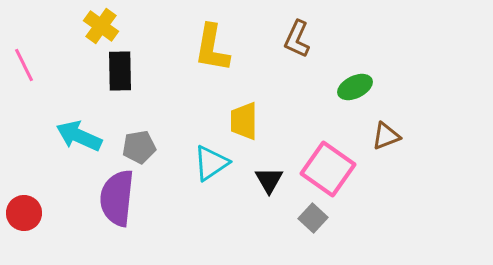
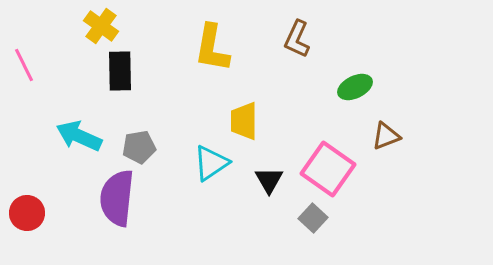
red circle: moved 3 px right
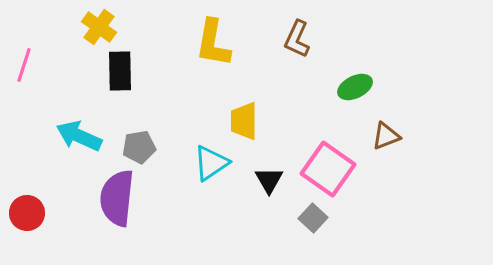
yellow cross: moved 2 px left, 1 px down
yellow L-shape: moved 1 px right, 5 px up
pink line: rotated 44 degrees clockwise
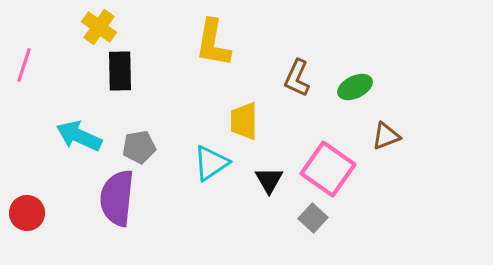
brown L-shape: moved 39 px down
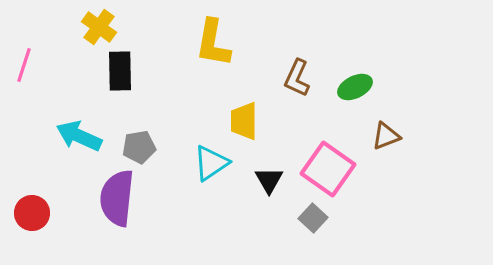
red circle: moved 5 px right
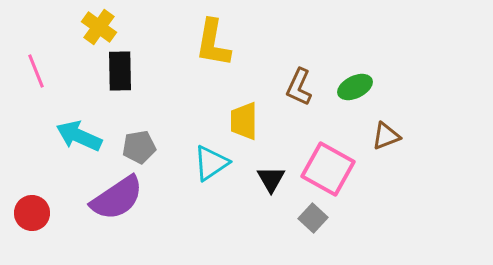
pink line: moved 12 px right, 6 px down; rotated 40 degrees counterclockwise
brown L-shape: moved 2 px right, 9 px down
pink square: rotated 6 degrees counterclockwise
black triangle: moved 2 px right, 1 px up
purple semicircle: rotated 130 degrees counterclockwise
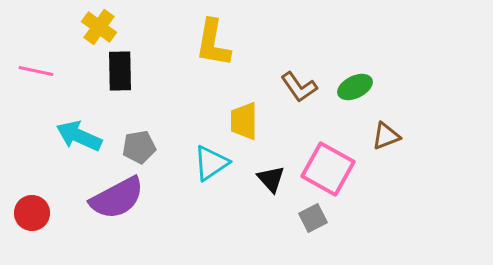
pink line: rotated 56 degrees counterclockwise
brown L-shape: rotated 60 degrees counterclockwise
black triangle: rotated 12 degrees counterclockwise
purple semicircle: rotated 6 degrees clockwise
gray square: rotated 20 degrees clockwise
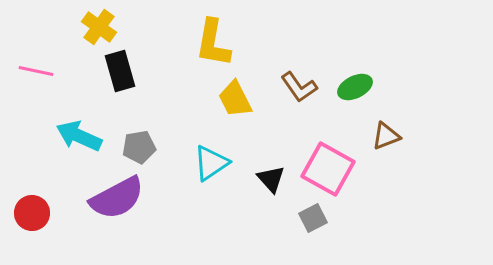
black rectangle: rotated 15 degrees counterclockwise
yellow trapezoid: moved 9 px left, 22 px up; rotated 27 degrees counterclockwise
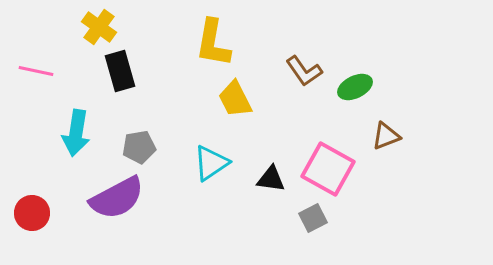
brown L-shape: moved 5 px right, 16 px up
cyan arrow: moved 3 px left, 3 px up; rotated 105 degrees counterclockwise
black triangle: rotated 40 degrees counterclockwise
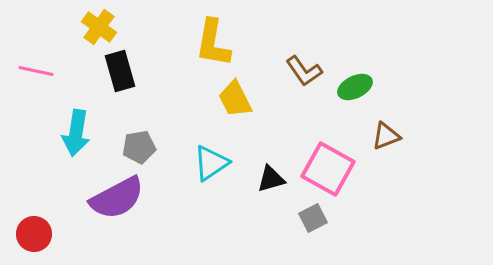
black triangle: rotated 24 degrees counterclockwise
red circle: moved 2 px right, 21 px down
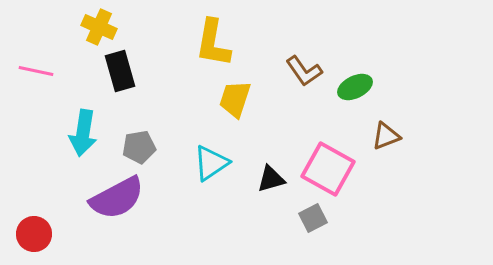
yellow cross: rotated 12 degrees counterclockwise
yellow trapezoid: rotated 45 degrees clockwise
cyan arrow: moved 7 px right
